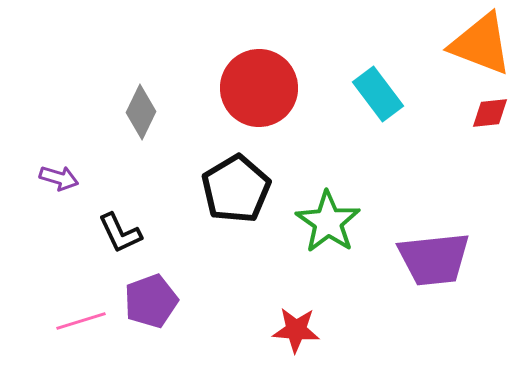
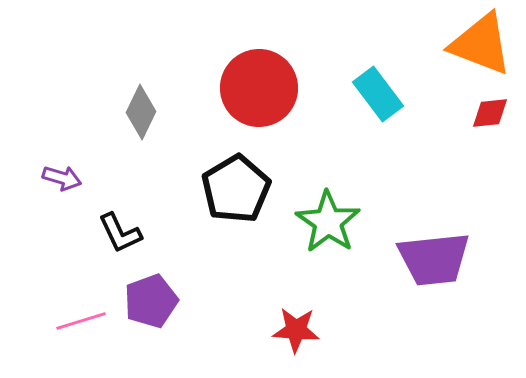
purple arrow: moved 3 px right
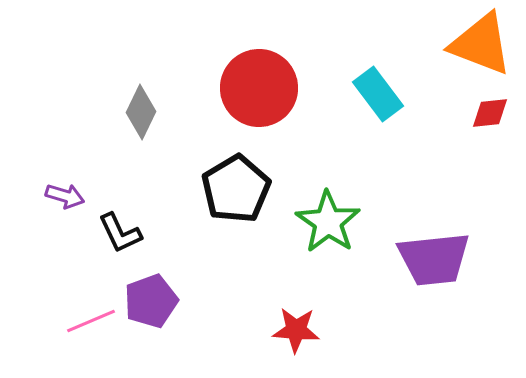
purple arrow: moved 3 px right, 18 px down
pink line: moved 10 px right; rotated 6 degrees counterclockwise
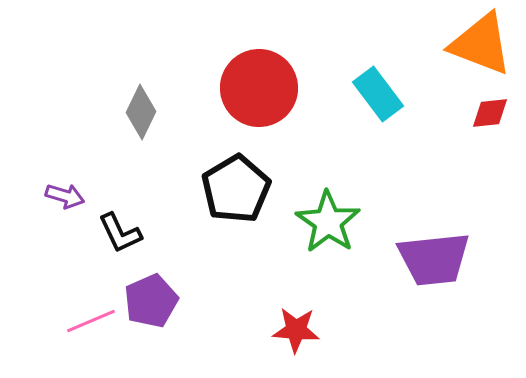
purple pentagon: rotated 4 degrees counterclockwise
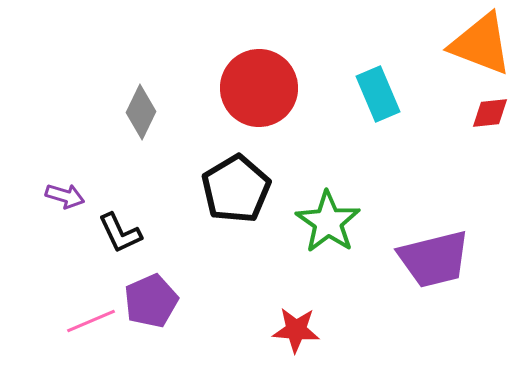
cyan rectangle: rotated 14 degrees clockwise
purple trapezoid: rotated 8 degrees counterclockwise
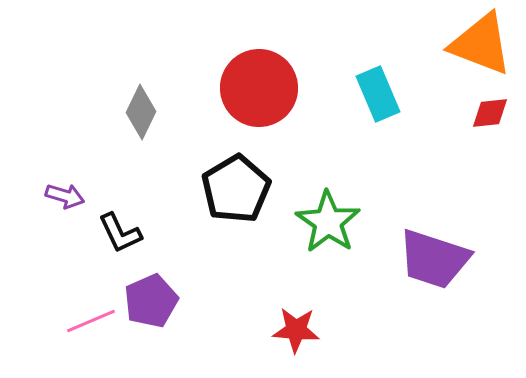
purple trapezoid: rotated 32 degrees clockwise
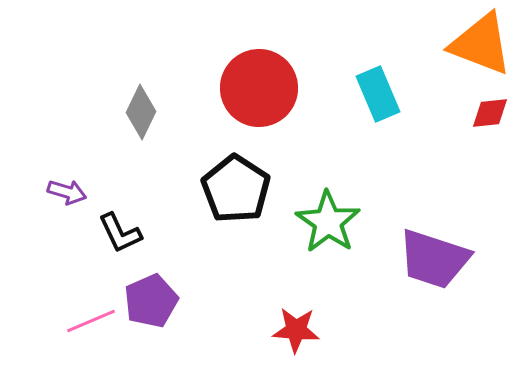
black pentagon: rotated 8 degrees counterclockwise
purple arrow: moved 2 px right, 4 px up
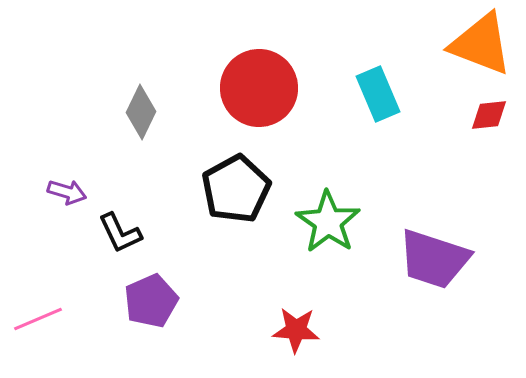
red diamond: moved 1 px left, 2 px down
black pentagon: rotated 10 degrees clockwise
pink line: moved 53 px left, 2 px up
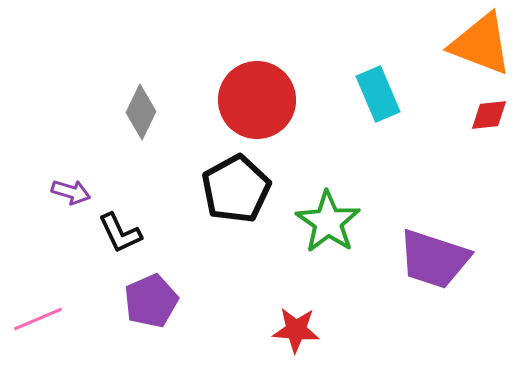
red circle: moved 2 px left, 12 px down
purple arrow: moved 4 px right
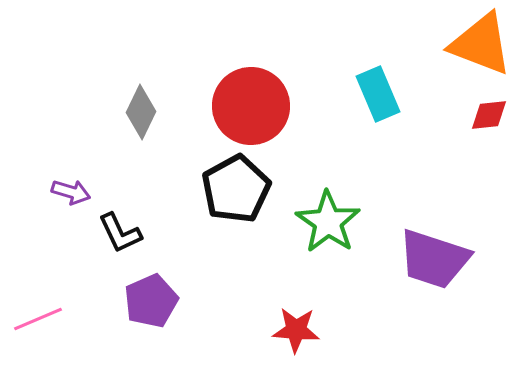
red circle: moved 6 px left, 6 px down
